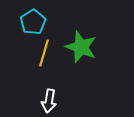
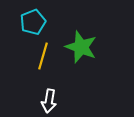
cyan pentagon: rotated 10 degrees clockwise
yellow line: moved 1 px left, 3 px down
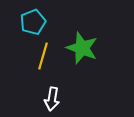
green star: moved 1 px right, 1 px down
white arrow: moved 3 px right, 2 px up
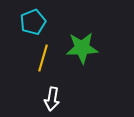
green star: rotated 24 degrees counterclockwise
yellow line: moved 2 px down
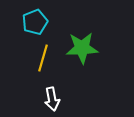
cyan pentagon: moved 2 px right
white arrow: rotated 20 degrees counterclockwise
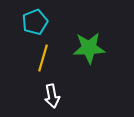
green star: moved 7 px right
white arrow: moved 3 px up
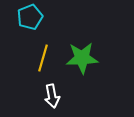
cyan pentagon: moved 5 px left, 5 px up
green star: moved 7 px left, 10 px down
